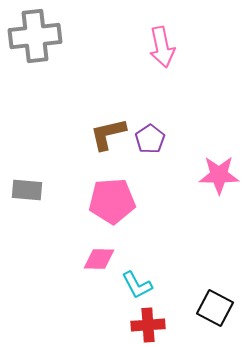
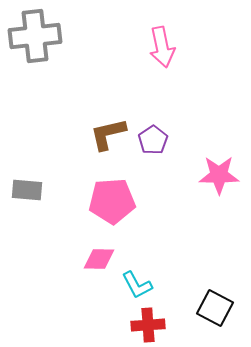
purple pentagon: moved 3 px right, 1 px down
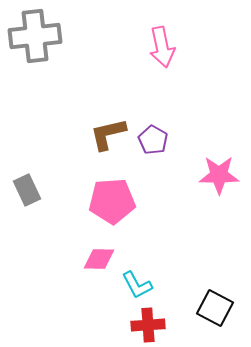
purple pentagon: rotated 8 degrees counterclockwise
gray rectangle: rotated 60 degrees clockwise
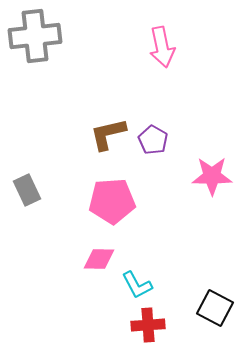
pink star: moved 7 px left, 1 px down
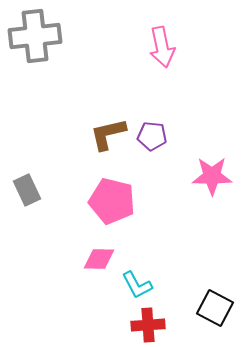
purple pentagon: moved 1 px left, 4 px up; rotated 24 degrees counterclockwise
pink pentagon: rotated 18 degrees clockwise
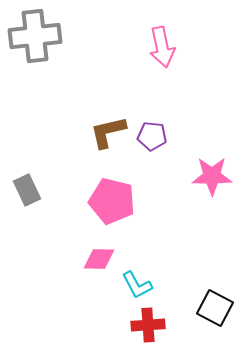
brown L-shape: moved 2 px up
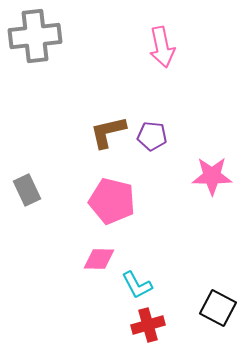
black square: moved 3 px right
red cross: rotated 12 degrees counterclockwise
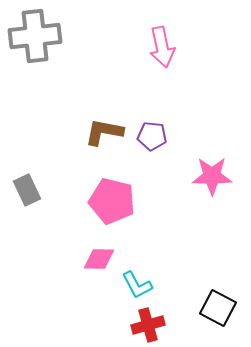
brown L-shape: moved 4 px left; rotated 24 degrees clockwise
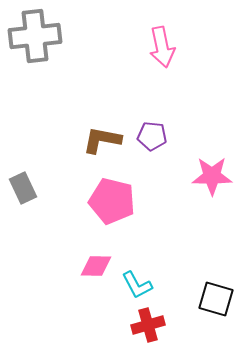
brown L-shape: moved 2 px left, 8 px down
gray rectangle: moved 4 px left, 2 px up
pink diamond: moved 3 px left, 7 px down
black square: moved 2 px left, 9 px up; rotated 12 degrees counterclockwise
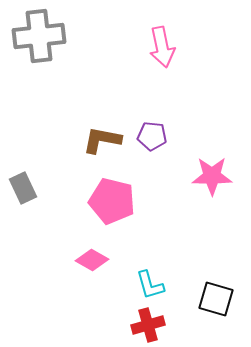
gray cross: moved 4 px right
pink diamond: moved 4 px left, 6 px up; rotated 28 degrees clockwise
cyan L-shape: moved 13 px right; rotated 12 degrees clockwise
